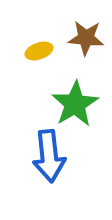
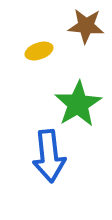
brown star: moved 12 px up
green star: moved 3 px right
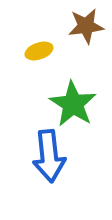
brown star: rotated 12 degrees counterclockwise
green star: moved 5 px left; rotated 9 degrees counterclockwise
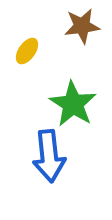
brown star: moved 4 px left
yellow ellipse: moved 12 px left; rotated 36 degrees counterclockwise
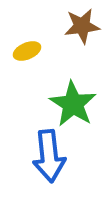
yellow ellipse: rotated 32 degrees clockwise
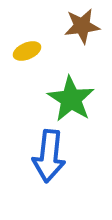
green star: moved 2 px left, 5 px up
blue arrow: rotated 12 degrees clockwise
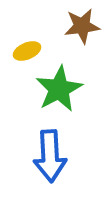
green star: moved 12 px left, 10 px up; rotated 12 degrees clockwise
blue arrow: moved 1 px right; rotated 9 degrees counterclockwise
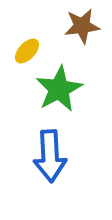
yellow ellipse: rotated 24 degrees counterclockwise
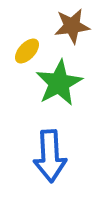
brown star: moved 10 px left
green star: moved 6 px up
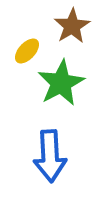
brown star: rotated 24 degrees counterclockwise
green star: moved 2 px right
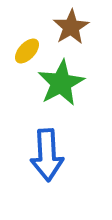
brown star: moved 1 px left, 1 px down
blue arrow: moved 3 px left, 1 px up
